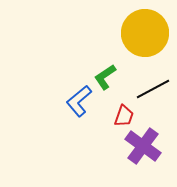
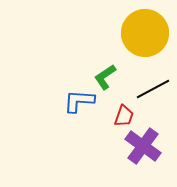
blue L-shape: rotated 44 degrees clockwise
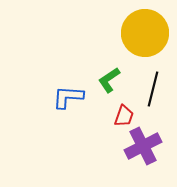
green L-shape: moved 4 px right, 3 px down
black line: rotated 48 degrees counterclockwise
blue L-shape: moved 11 px left, 4 px up
purple cross: rotated 27 degrees clockwise
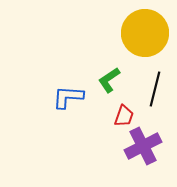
black line: moved 2 px right
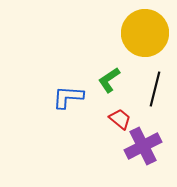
red trapezoid: moved 4 px left, 3 px down; rotated 70 degrees counterclockwise
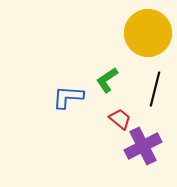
yellow circle: moved 3 px right
green L-shape: moved 2 px left
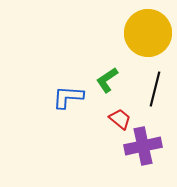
purple cross: rotated 15 degrees clockwise
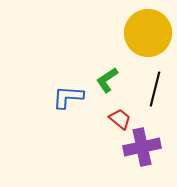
purple cross: moved 1 px left, 1 px down
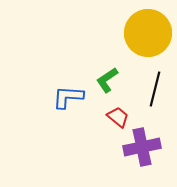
red trapezoid: moved 2 px left, 2 px up
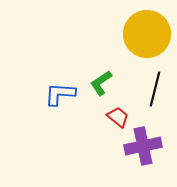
yellow circle: moved 1 px left, 1 px down
green L-shape: moved 6 px left, 3 px down
blue L-shape: moved 8 px left, 3 px up
purple cross: moved 1 px right, 1 px up
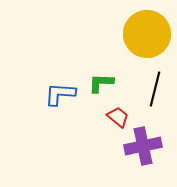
green L-shape: rotated 36 degrees clockwise
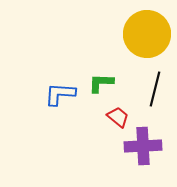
purple cross: rotated 9 degrees clockwise
